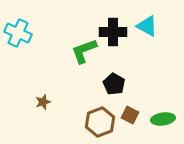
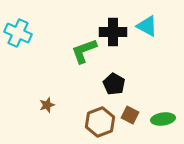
brown star: moved 4 px right, 3 px down
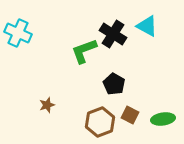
black cross: moved 2 px down; rotated 32 degrees clockwise
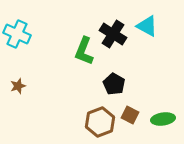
cyan cross: moved 1 px left, 1 px down
green L-shape: rotated 48 degrees counterclockwise
brown star: moved 29 px left, 19 px up
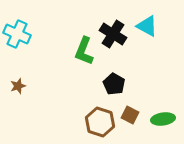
brown hexagon: rotated 20 degrees counterclockwise
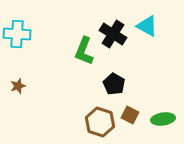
cyan cross: rotated 20 degrees counterclockwise
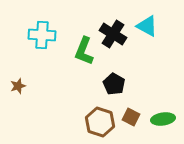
cyan cross: moved 25 px right, 1 px down
brown square: moved 1 px right, 2 px down
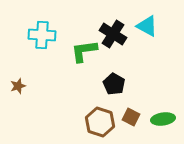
green L-shape: rotated 60 degrees clockwise
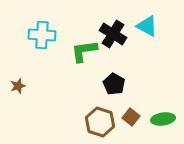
brown square: rotated 12 degrees clockwise
